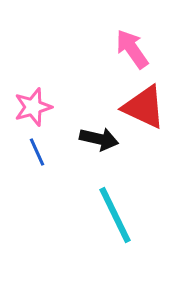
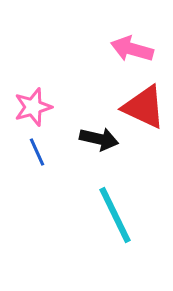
pink arrow: rotated 39 degrees counterclockwise
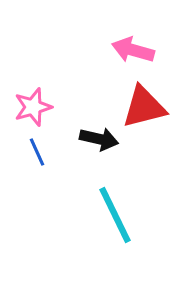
pink arrow: moved 1 px right, 1 px down
red triangle: rotated 39 degrees counterclockwise
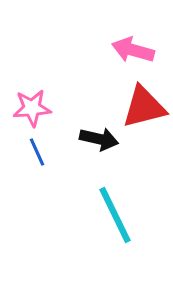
pink star: moved 1 px left, 1 px down; rotated 12 degrees clockwise
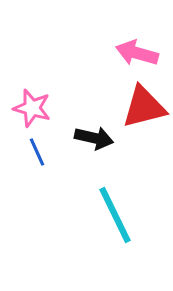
pink arrow: moved 4 px right, 3 px down
pink star: rotated 21 degrees clockwise
black arrow: moved 5 px left, 1 px up
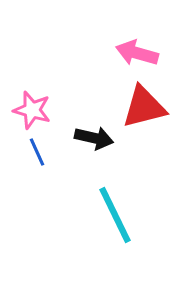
pink star: moved 2 px down
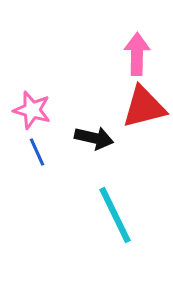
pink arrow: moved 1 px down; rotated 75 degrees clockwise
